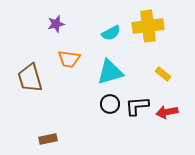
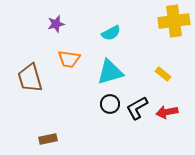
yellow cross: moved 26 px right, 5 px up
black L-shape: moved 2 px down; rotated 25 degrees counterclockwise
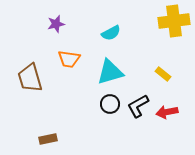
black L-shape: moved 1 px right, 2 px up
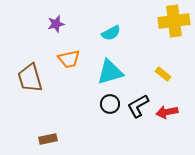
orange trapezoid: rotated 20 degrees counterclockwise
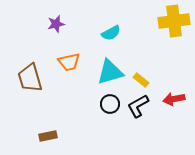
orange trapezoid: moved 3 px down
yellow rectangle: moved 22 px left, 6 px down
red arrow: moved 7 px right, 13 px up
brown rectangle: moved 3 px up
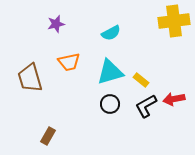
black L-shape: moved 8 px right
brown rectangle: rotated 48 degrees counterclockwise
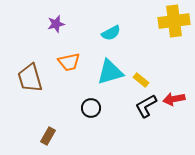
black circle: moved 19 px left, 4 px down
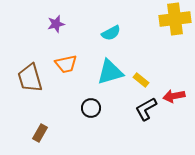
yellow cross: moved 1 px right, 2 px up
orange trapezoid: moved 3 px left, 2 px down
red arrow: moved 3 px up
black L-shape: moved 3 px down
brown rectangle: moved 8 px left, 3 px up
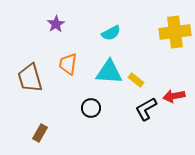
yellow cross: moved 13 px down
purple star: rotated 18 degrees counterclockwise
orange trapezoid: moved 2 px right; rotated 110 degrees clockwise
cyan triangle: moved 1 px left; rotated 20 degrees clockwise
yellow rectangle: moved 5 px left
